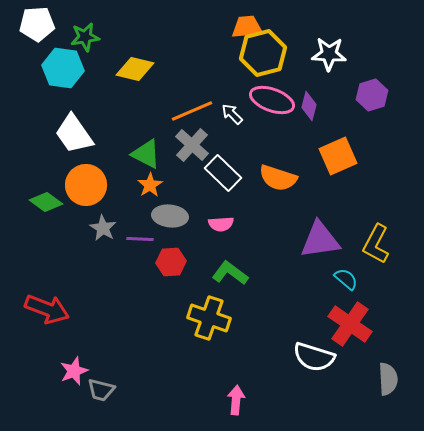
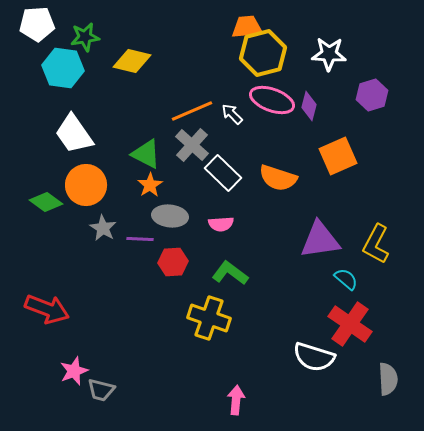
yellow diamond: moved 3 px left, 8 px up
red hexagon: moved 2 px right
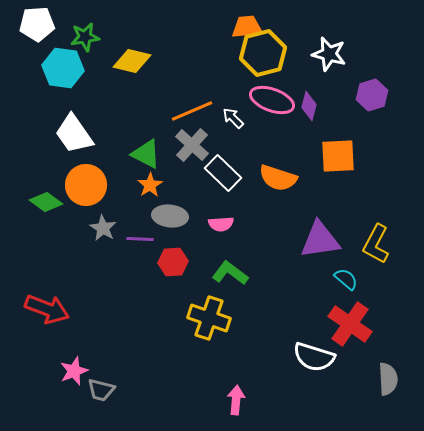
white star: rotated 12 degrees clockwise
white arrow: moved 1 px right, 4 px down
orange square: rotated 21 degrees clockwise
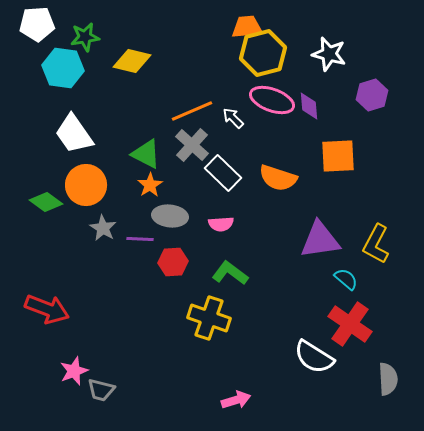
purple diamond: rotated 20 degrees counterclockwise
white semicircle: rotated 15 degrees clockwise
pink arrow: rotated 68 degrees clockwise
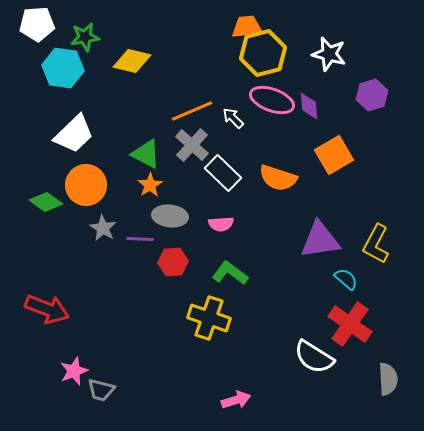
white trapezoid: rotated 99 degrees counterclockwise
orange square: moved 4 px left, 1 px up; rotated 27 degrees counterclockwise
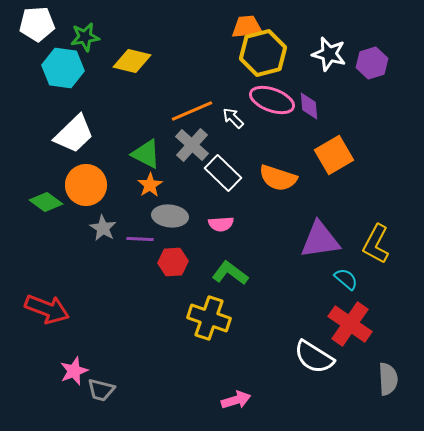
purple hexagon: moved 32 px up
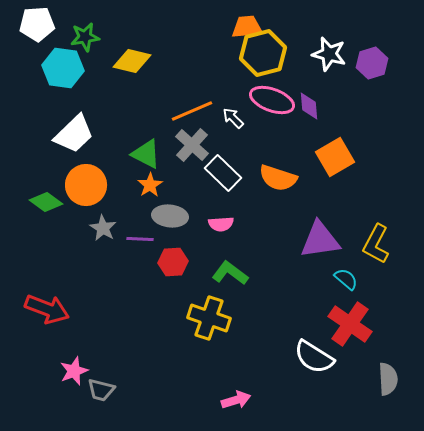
orange square: moved 1 px right, 2 px down
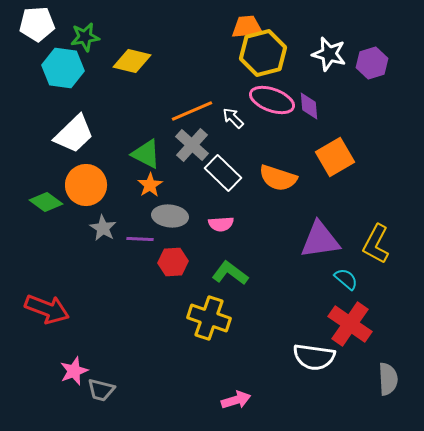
white semicircle: rotated 24 degrees counterclockwise
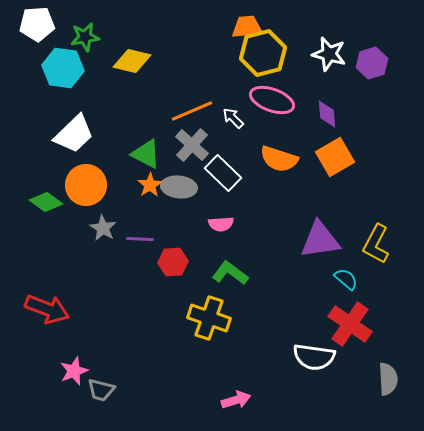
purple diamond: moved 18 px right, 8 px down
orange semicircle: moved 1 px right, 19 px up
gray ellipse: moved 9 px right, 29 px up
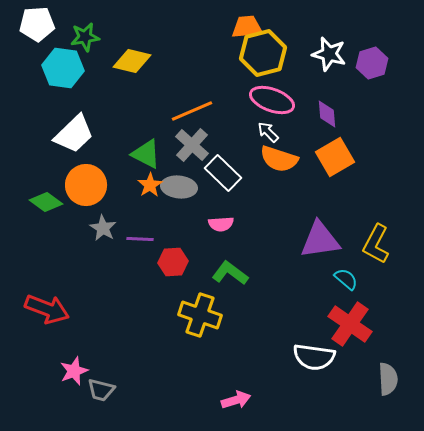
white arrow: moved 35 px right, 14 px down
yellow cross: moved 9 px left, 3 px up
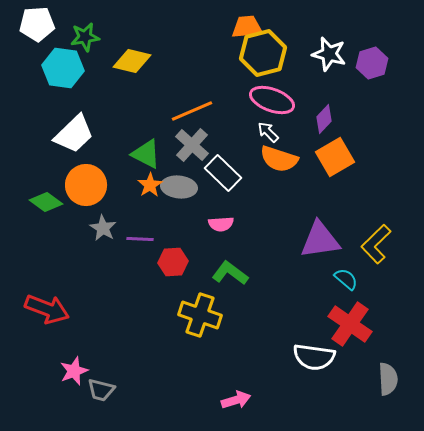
purple diamond: moved 3 px left, 5 px down; rotated 48 degrees clockwise
yellow L-shape: rotated 18 degrees clockwise
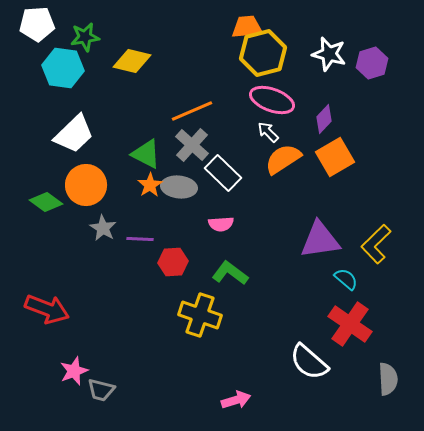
orange semicircle: moved 4 px right; rotated 129 degrees clockwise
white semicircle: moved 5 px left, 5 px down; rotated 33 degrees clockwise
